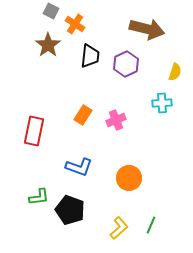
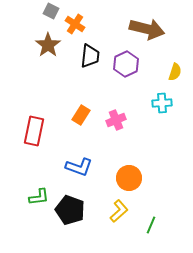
orange rectangle: moved 2 px left
yellow L-shape: moved 17 px up
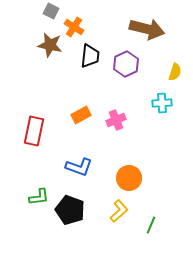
orange cross: moved 1 px left, 3 px down
brown star: moved 2 px right; rotated 25 degrees counterclockwise
orange rectangle: rotated 30 degrees clockwise
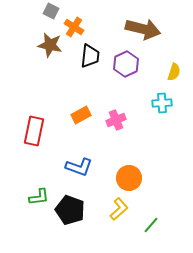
brown arrow: moved 4 px left
yellow semicircle: moved 1 px left
yellow L-shape: moved 2 px up
green line: rotated 18 degrees clockwise
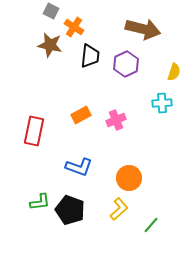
green L-shape: moved 1 px right, 5 px down
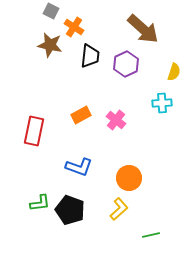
brown arrow: rotated 28 degrees clockwise
pink cross: rotated 30 degrees counterclockwise
green L-shape: moved 1 px down
green line: moved 10 px down; rotated 36 degrees clockwise
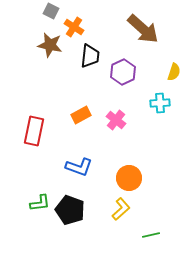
purple hexagon: moved 3 px left, 8 px down
cyan cross: moved 2 px left
yellow L-shape: moved 2 px right
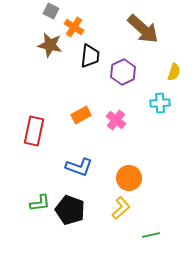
yellow L-shape: moved 1 px up
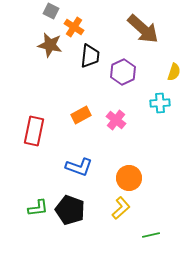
green L-shape: moved 2 px left, 5 px down
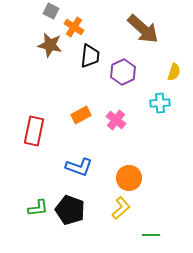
green line: rotated 12 degrees clockwise
